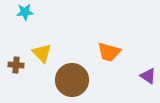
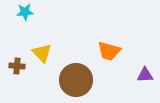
orange trapezoid: moved 1 px up
brown cross: moved 1 px right, 1 px down
purple triangle: moved 3 px left, 1 px up; rotated 36 degrees counterclockwise
brown circle: moved 4 px right
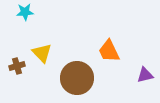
orange trapezoid: rotated 50 degrees clockwise
brown cross: rotated 21 degrees counterclockwise
purple triangle: rotated 12 degrees counterclockwise
brown circle: moved 1 px right, 2 px up
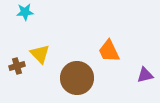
yellow triangle: moved 2 px left, 1 px down
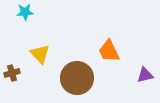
brown cross: moved 5 px left, 7 px down
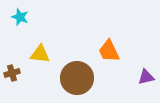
cyan star: moved 5 px left, 5 px down; rotated 24 degrees clockwise
yellow triangle: rotated 40 degrees counterclockwise
purple triangle: moved 1 px right, 2 px down
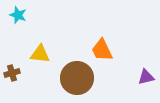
cyan star: moved 2 px left, 2 px up
orange trapezoid: moved 7 px left, 1 px up
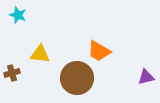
orange trapezoid: moved 3 px left, 1 px down; rotated 35 degrees counterclockwise
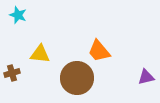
orange trapezoid: rotated 20 degrees clockwise
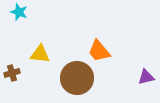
cyan star: moved 1 px right, 3 px up
